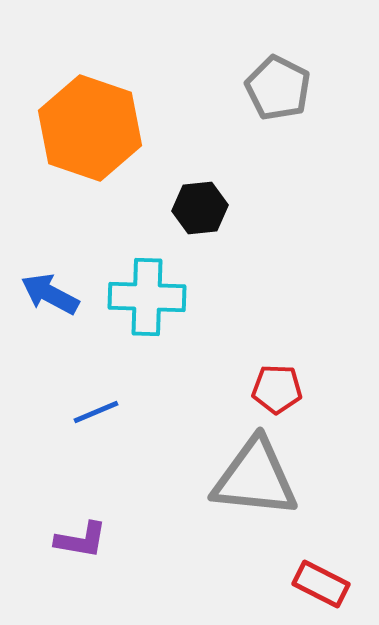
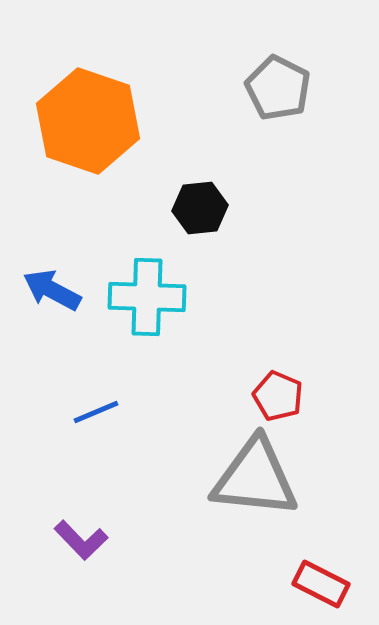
orange hexagon: moved 2 px left, 7 px up
blue arrow: moved 2 px right, 4 px up
red pentagon: moved 1 px right, 7 px down; rotated 21 degrees clockwise
purple L-shape: rotated 36 degrees clockwise
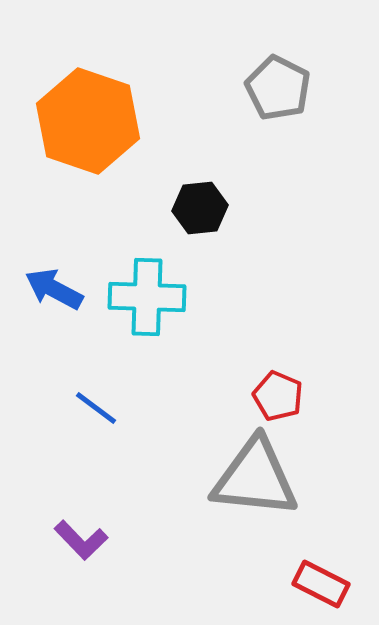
blue arrow: moved 2 px right, 1 px up
blue line: moved 4 px up; rotated 60 degrees clockwise
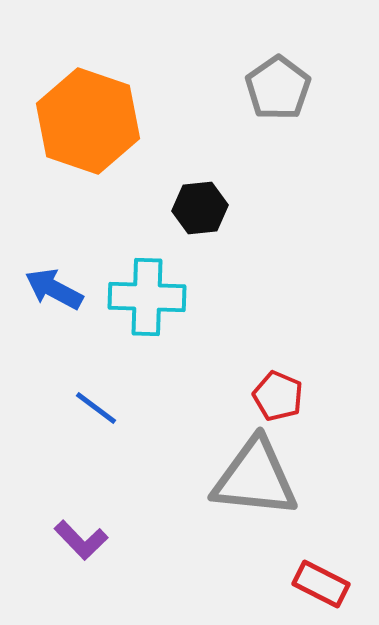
gray pentagon: rotated 10 degrees clockwise
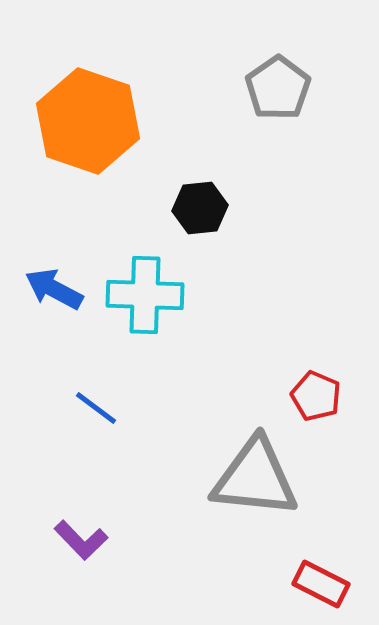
cyan cross: moved 2 px left, 2 px up
red pentagon: moved 38 px right
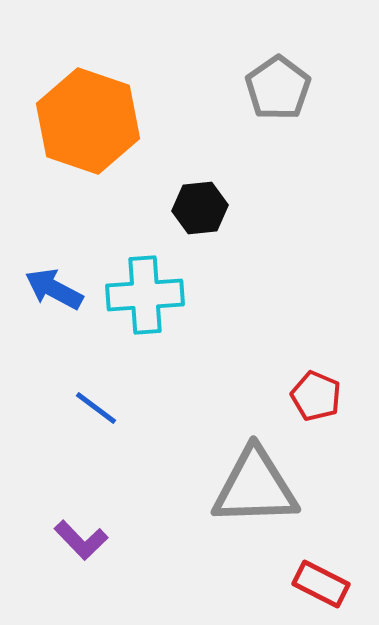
cyan cross: rotated 6 degrees counterclockwise
gray triangle: moved 9 px down; rotated 8 degrees counterclockwise
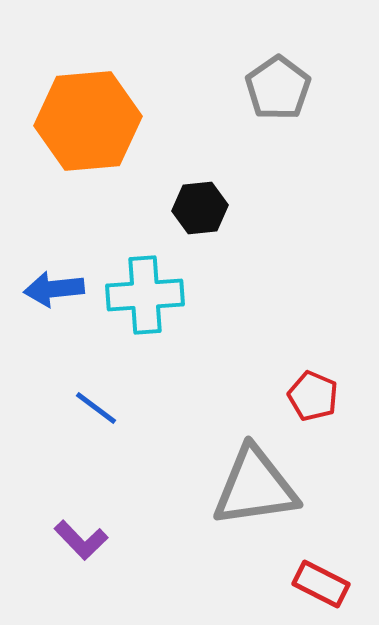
orange hexagon: rotated 24 degrees counterclockwise
blue arrow: rotated 34 degrees counterclockwise
red pentagon: moved 3 px left
gray triangle: rotated 6 degrees counterclockwise
